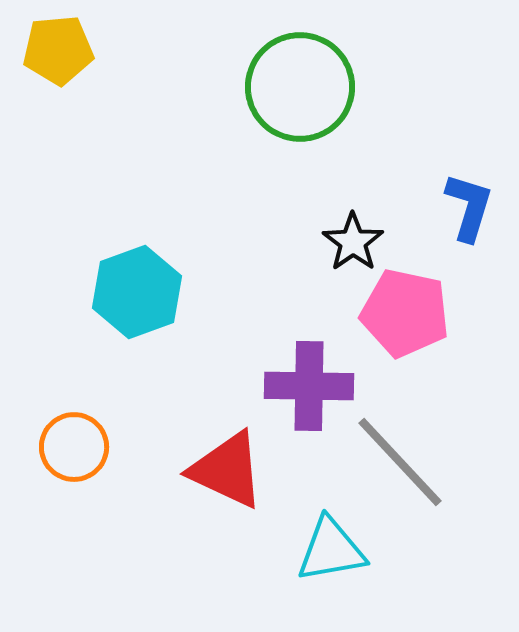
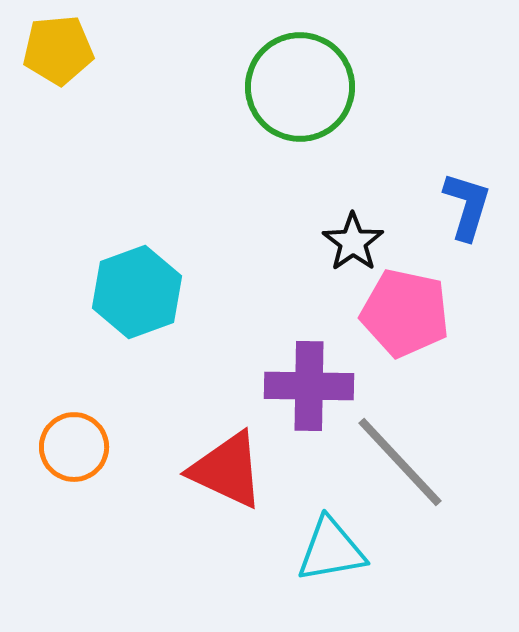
blue L-shape: moved 2 px left, 1 px up
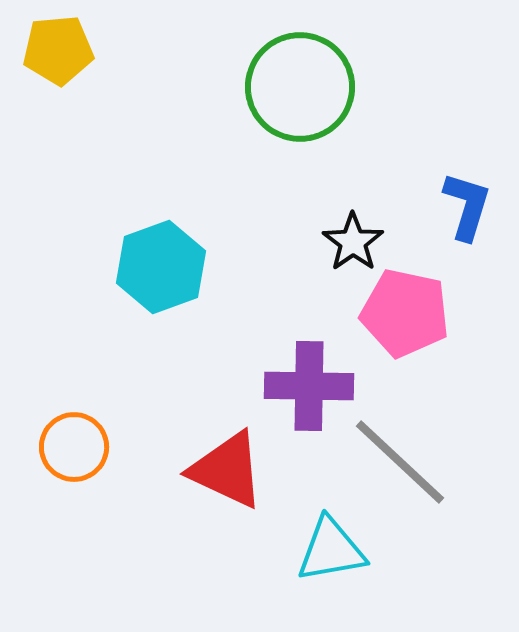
cyan hexagon: moved 24 px right, 25 px up
gray line: rotated 4 degrees counterclockwise
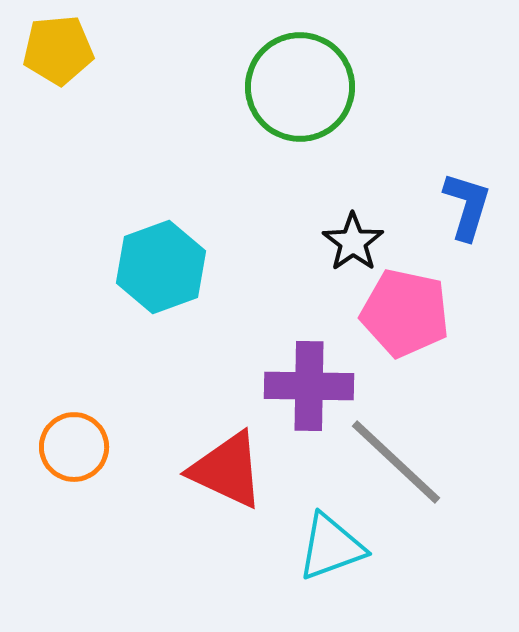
gray line: moved 4 px left
cyan triangle: moved 3 px up; rotated 10 degrees counterclockwise
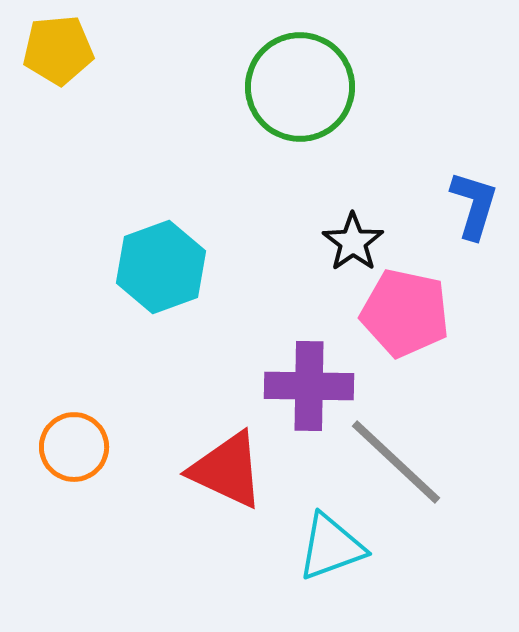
blue L-shape: moved 7 px right, 1 px up
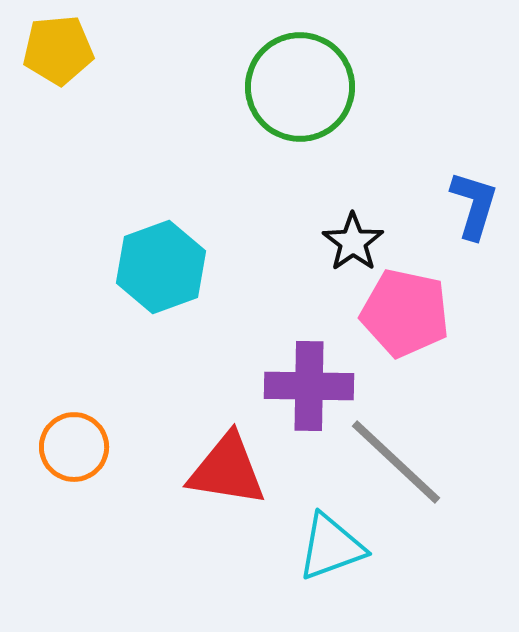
red triangle: rotated 16 degrees counterclockwise
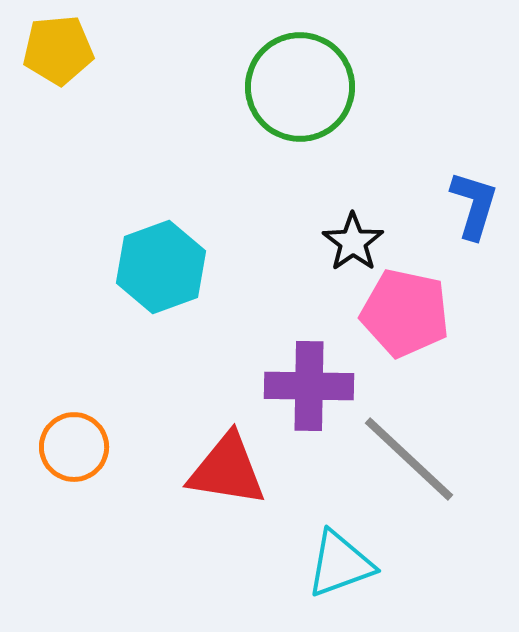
gray line: moved 13 px right, 3 px up
cyan triangle: moved 9 px right, 17 px down
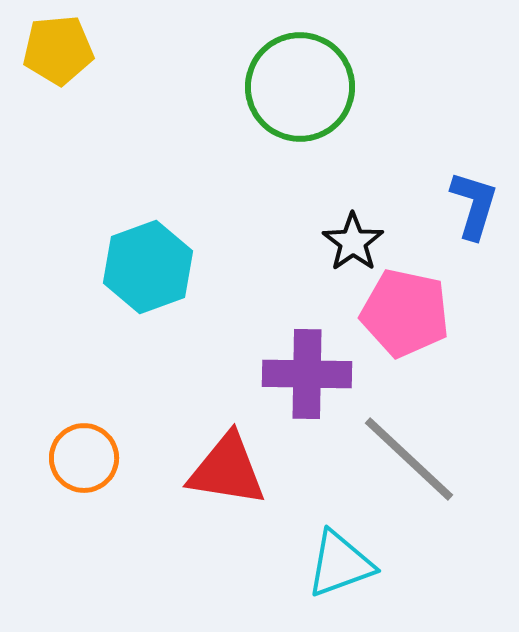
cyan hexagon: moved 13 px left
purple cross: moved 2 px left, 12 px up
orange circle: moved 10 px right, 11 px down
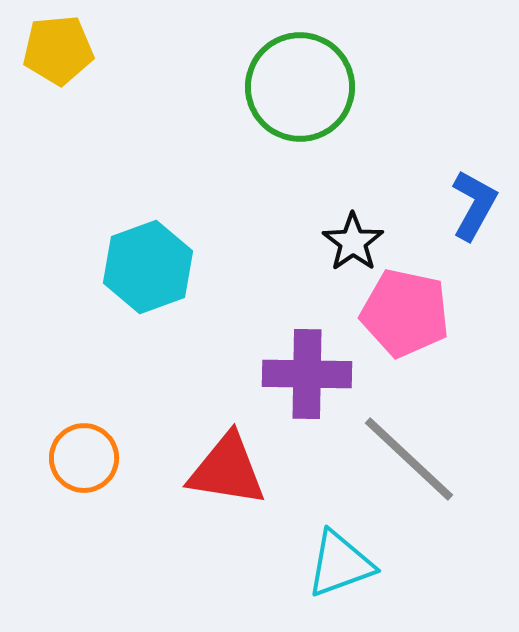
blue L-shape: rotated 12 degrees clockwise
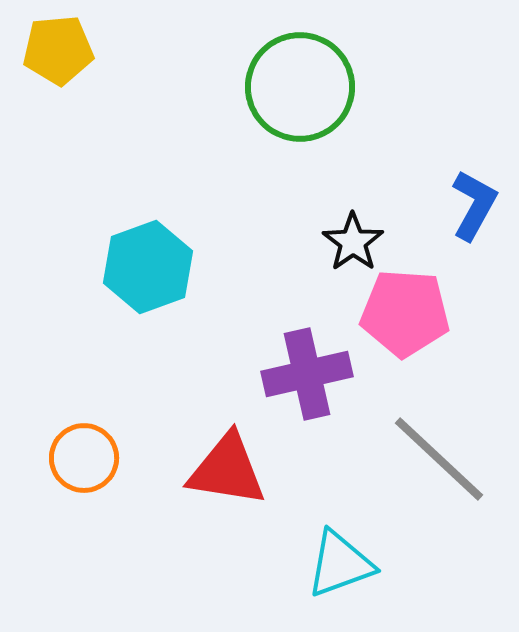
pink pentagon: rotated 8 degrees counterclockwise
purple cross: rotated 14 degrees counterclockwise
gray line: moved 30 px right
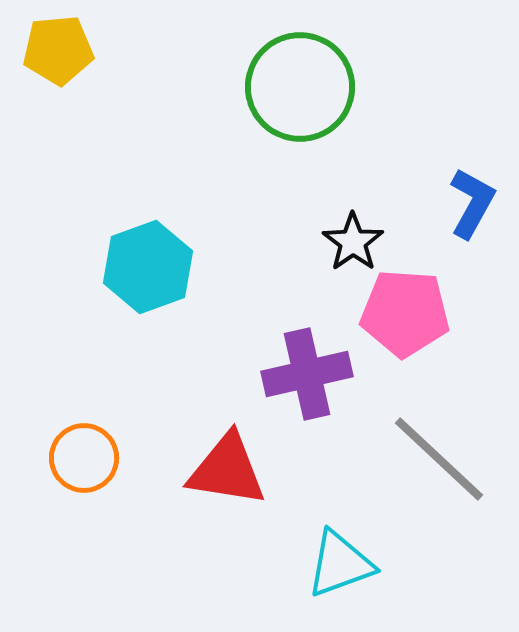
blue L-shape: moved 2 px left, 2 px up
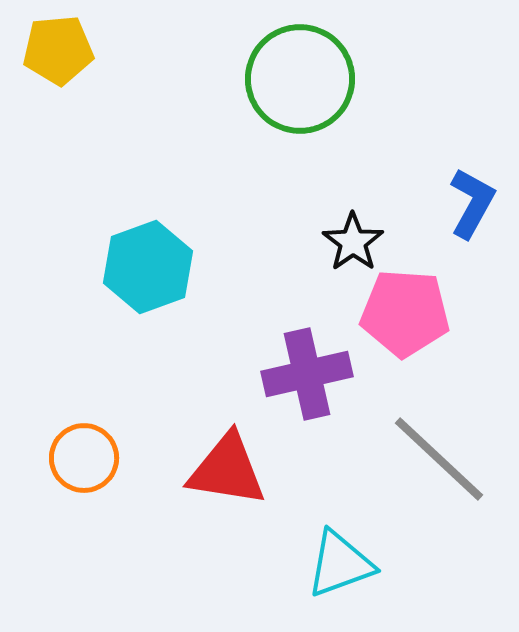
green circle: moved 8 px up
